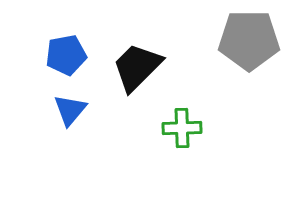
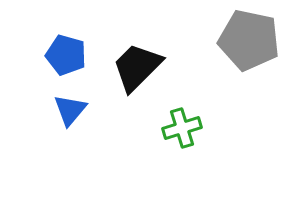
gray pentagon: rotated 12 degrees clockwise
blue pentagon: rotated 27 degrees clockwise
green cross: rotated 15 degrees counterclockwise
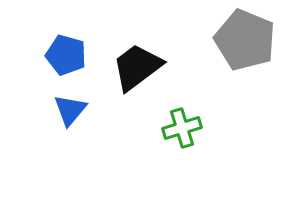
gray pentagon: moved 4 px left; rotated 10 degrees clockwise
black trapezoid: rotated 8 degrees clockwise
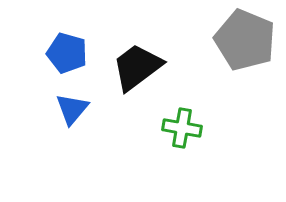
blue pentagon: moved 1 px right, 2 px up
blue triangle: moved 2 px right, 1 px up
green cross: rotated 27 degrees clockwise
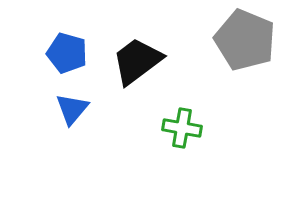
black trapezoid: moved 6 px up
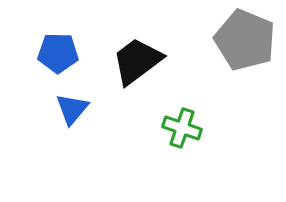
blue pentagon: moved 9 px left; rotated 15 degrees counterclockwise
green cross: rotated 9 degrees clockwise
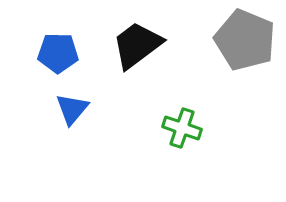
black trapezoid: moved 16 px up
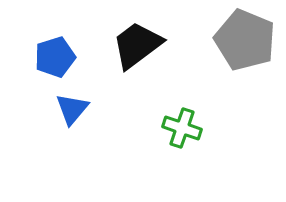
blue pentagon: moved 3 px left, 4 px down; rotated 18 degrees counterclockwise
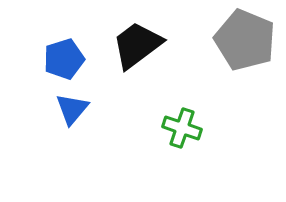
blue pentagon: moved 9 px right, 2 px down
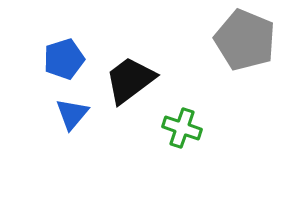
black trapezoid: moved 7 px left, 35 px down
blue triangle: moved 5 px down
